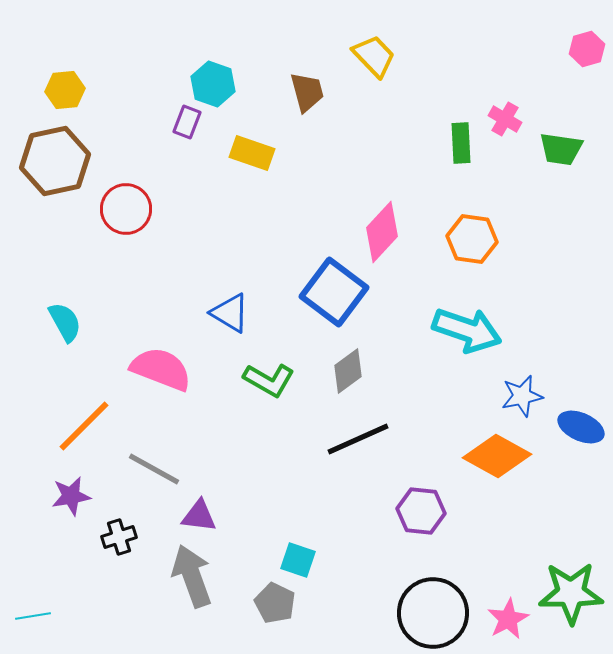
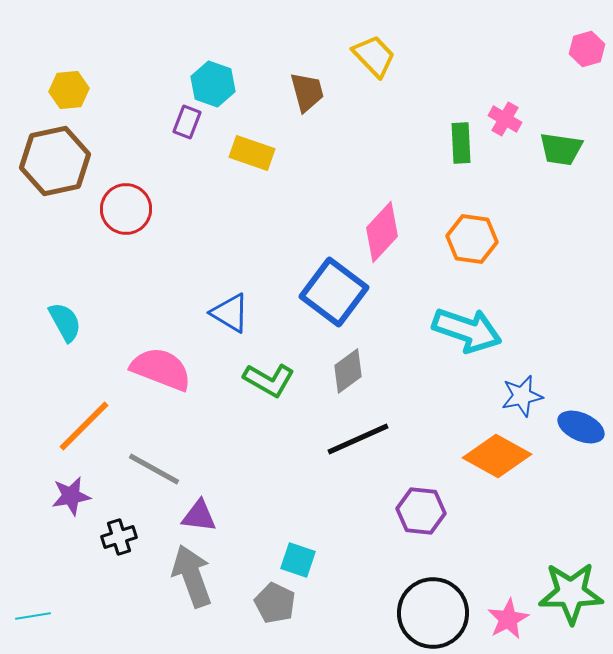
yellow hexagon: moved 4 px right
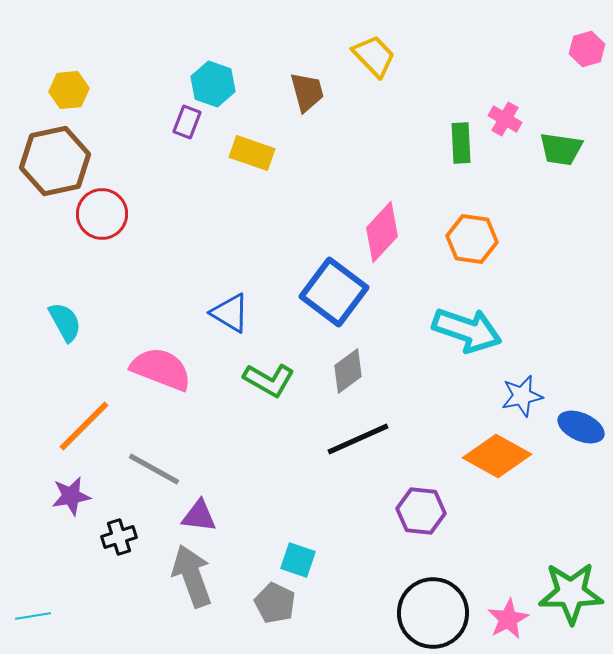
red circle: moved 24 px left, 5 px down
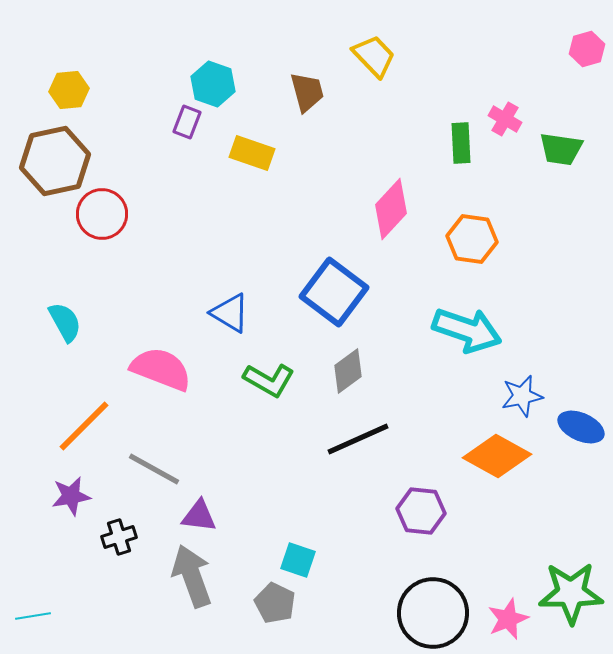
pink diamond: moved 9 px right, 23 px up
pink star: rotated 6 degrees clockwise
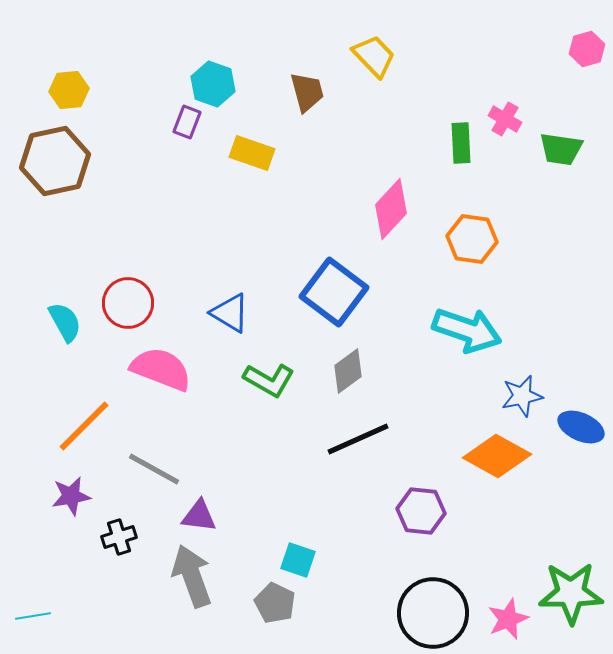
red circle: moved 26 px right, 89 px down
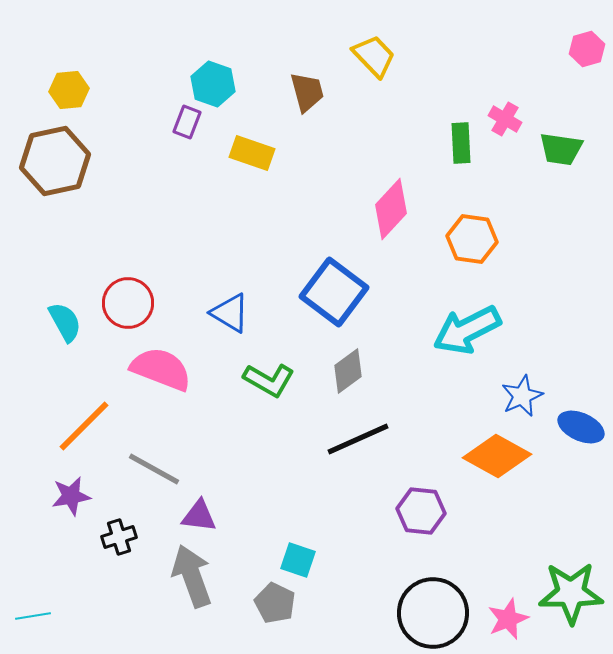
cyan arrow: rotated 134 degrees clockwise
blue star: rotated 12 degrees counterclockwise
